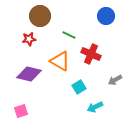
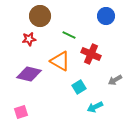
pink square: moved 1 px down
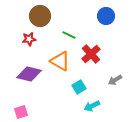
red cross: rotated 24 degrees clockwise
cyan arrow: moved 3 px left, 1 px up
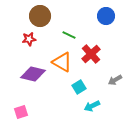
orange triangle: moved 2 px right, 1 px down
purple diamond: moved 4 px right
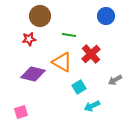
green line: rotated 16 degrees counterclockwise
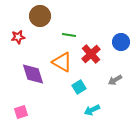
blue circle: moved 15 px right, 26 px down
red star: moved 11 px left, 2 px up
purple diamond: rotated 60 degrees clockwise
cyan arrow: moved 4 px down
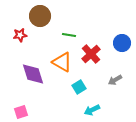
red star: moved 2 px right, 2 px up
blue circle: moved 1 px right, 1 px down
